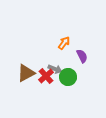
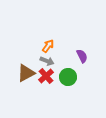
orange arrow: moved 16 px left, 3 px down
gray arrow: moved 8 px left, 8 px up
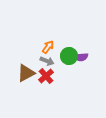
orange arrow: moved 1 px down
purple semicircle: moved 1 px left, 1 px down; rotated 112 degrees clockwise
green circle: moved 1 px right, 21 px up
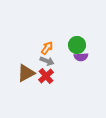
orange arrow: moved 1 px left, 1 px down
green circle: moved 8 px right, 11 px up
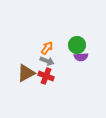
red cross: rotated 28 degrees counterclockwise
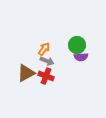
orange arrow: moved 3 px left, 1 px down
